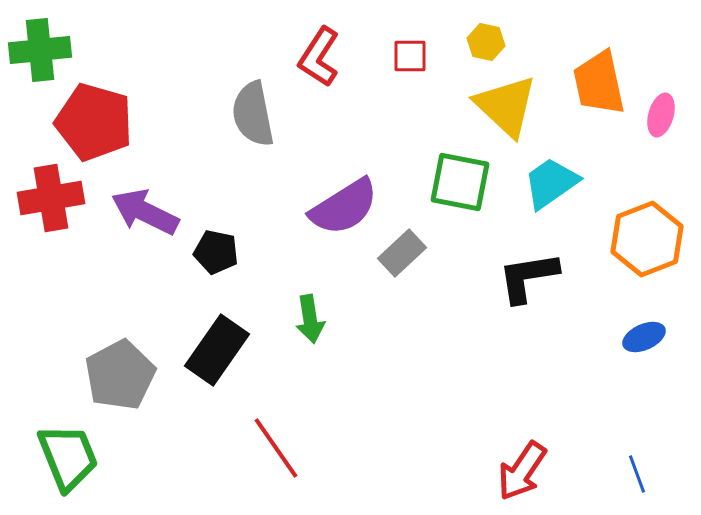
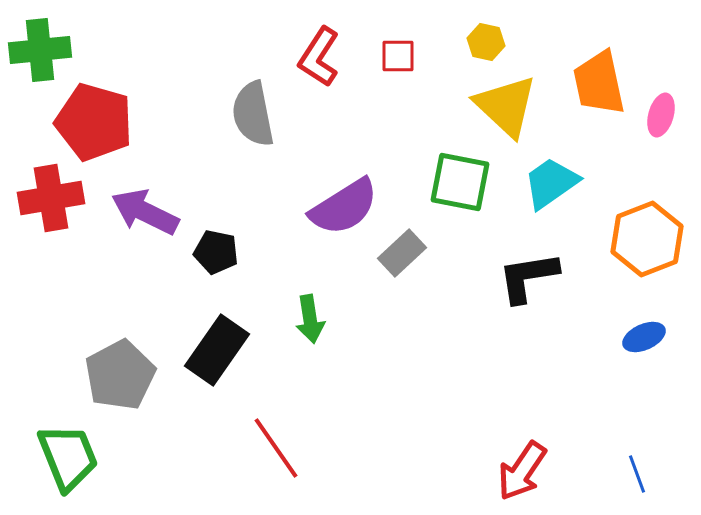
red square: moved 12 px left
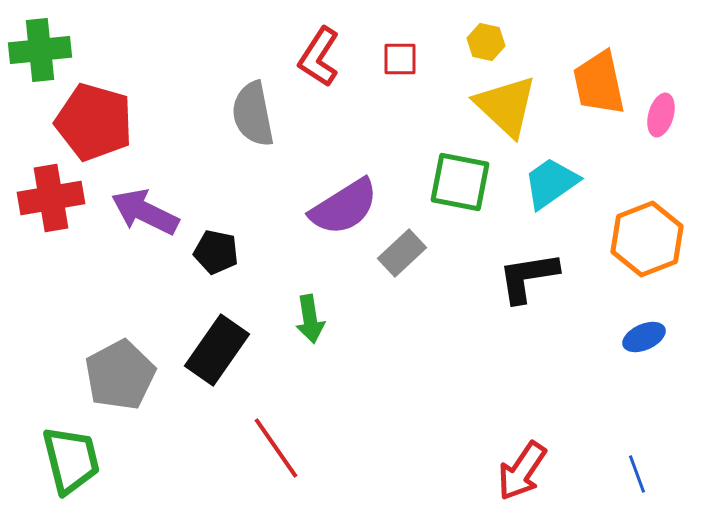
red square: moved 2 px right, 3 px down
green trapezoid: moved 3 px right, 3 px down; rotated 8 degrees clockwise
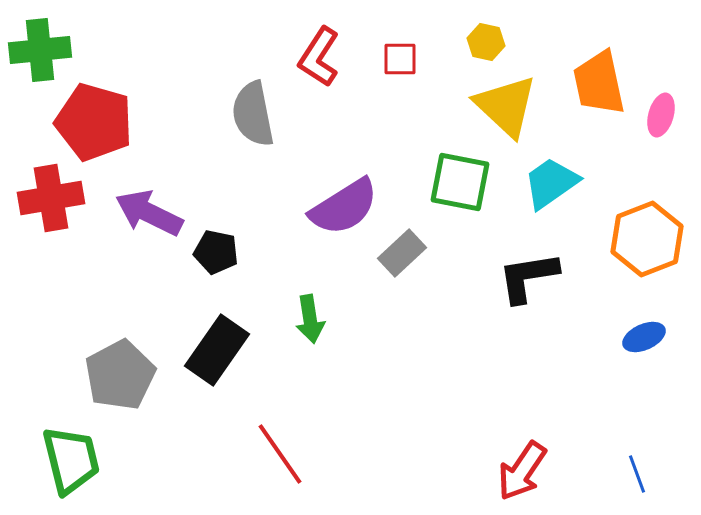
purple arrow: moved 4 px right, 1 px down
red line: moved 4 px right, 6 px down
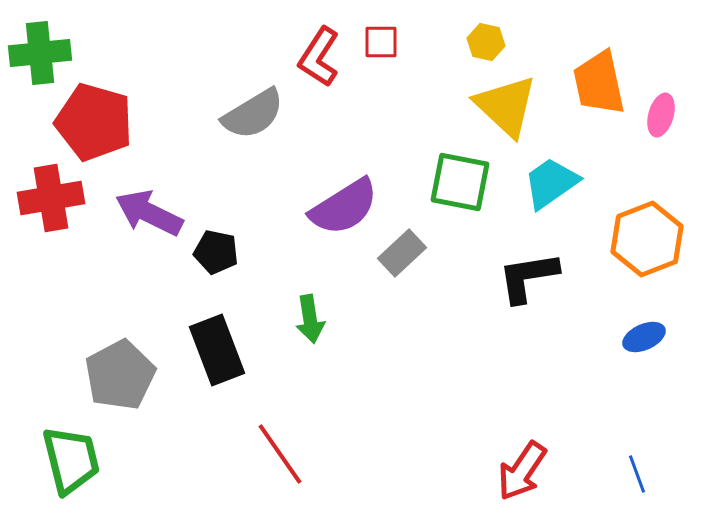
green cross: moved 3 px down
red square: moved 19 px left, 17 px up
gray semicircle: rotated 110 degrees counterclockwise
black rectangle: rotated 56 degrees counterclockwise
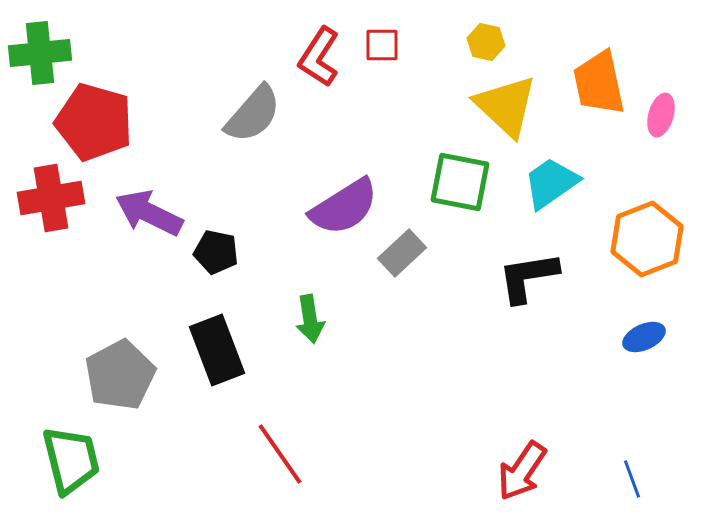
red square: moved 1 px right, 3 px down
gray semicircle: rotated 18 degrees counterclockwise
blue line: moved 5 px left, 5 px down
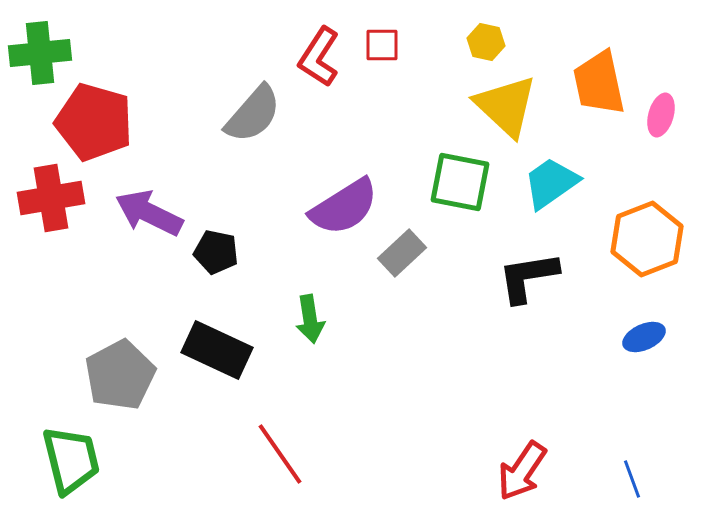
black rectangle: rotated 44 degrees counterclockwise
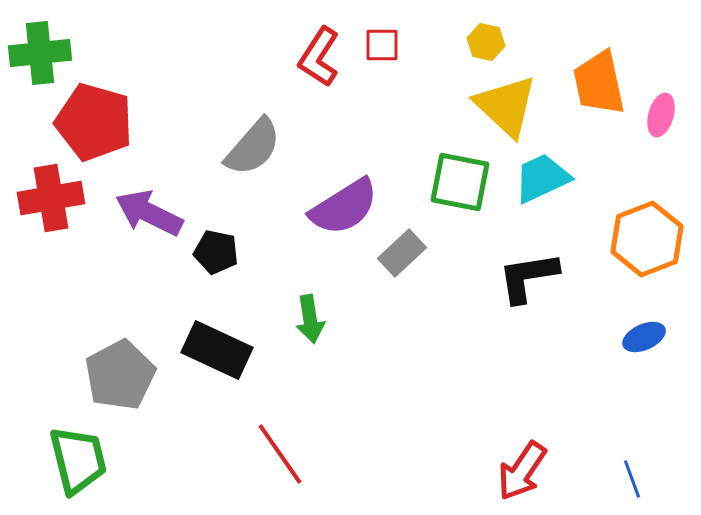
gray semicircle: moved 33 px down
cyan trapezoid: moved 9 px left, 5 px up; rotated 10 degrees clockwise
green trapezoid: moved 7 px right
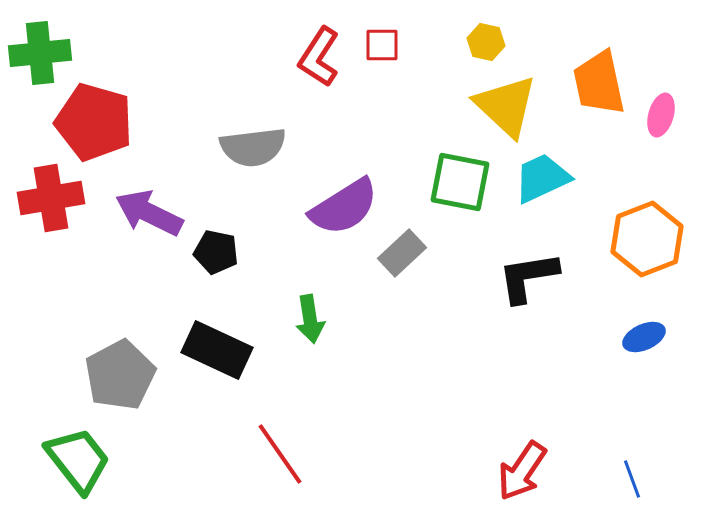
gray semicircle: rotated 42 degrees clockwise
green trapezoid: rotated 24 degrees counterclockwise
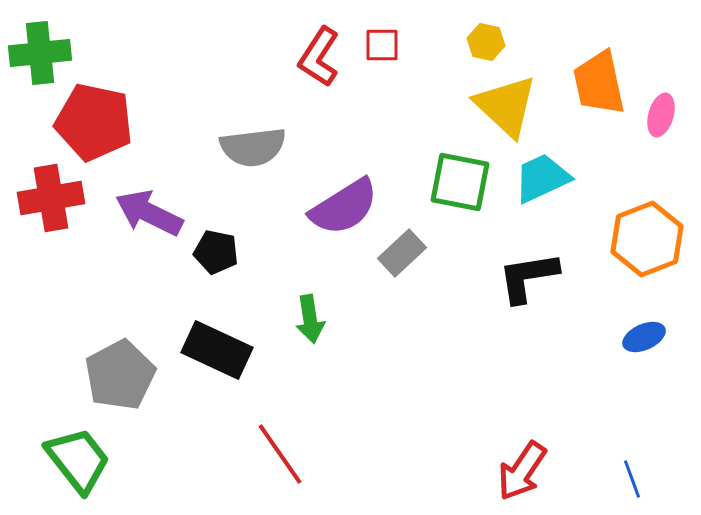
red pentagon: rotated 4 degrees counterclockwise
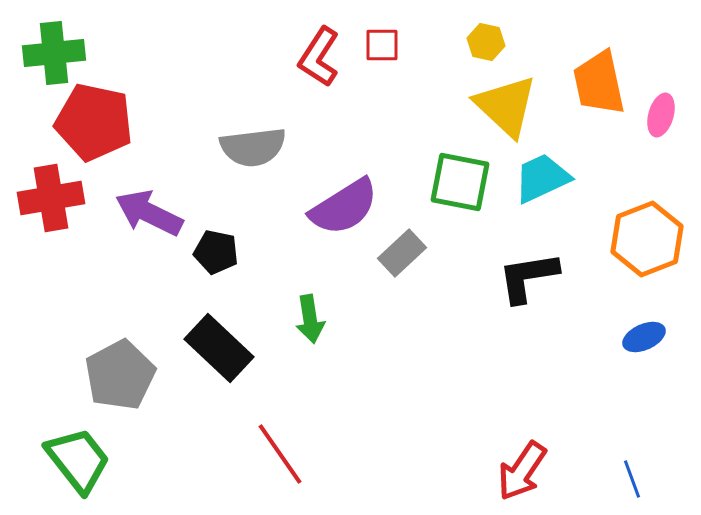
green cross: moved 14 px right
black rectangle: moved 2 px right, 2 px up; rotated 18 degrees clockwise
